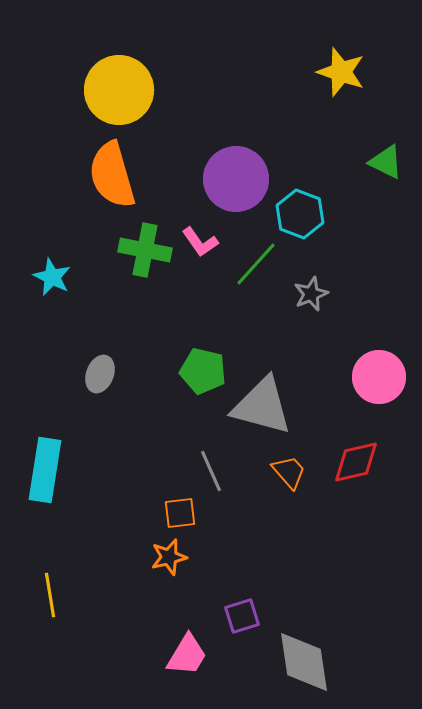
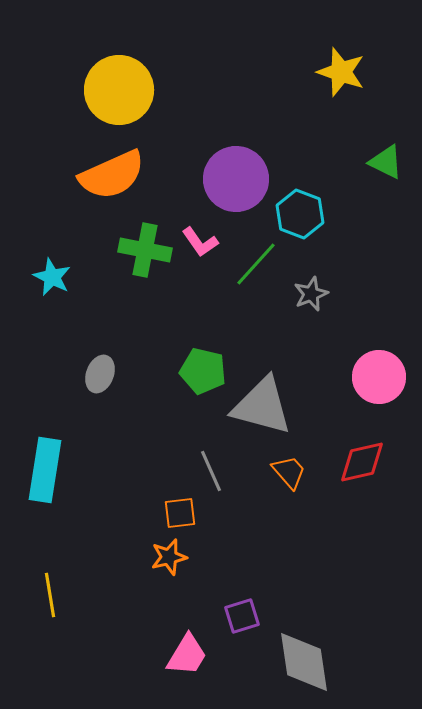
orange semicircle: rotated 98 degrees counterclockwise
red diamond: moved 6 px right
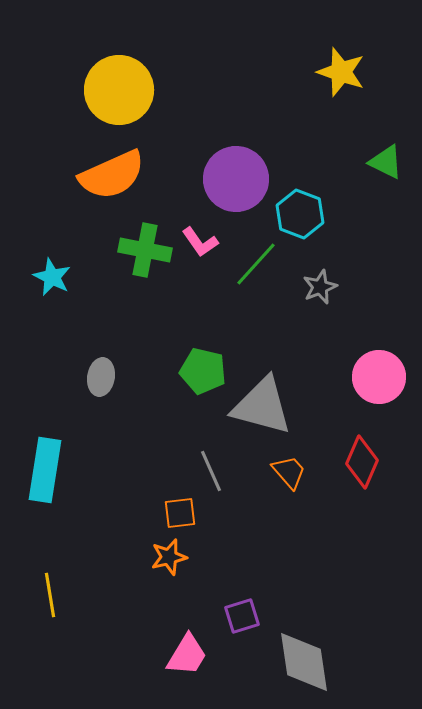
gray star: moved 9 px right, 7 px up
gray ellipse: moved 1 px right, 3 px down; rotated 12 degrees counterclockwise
red diamond: rotated 54 degrees counterclockwise
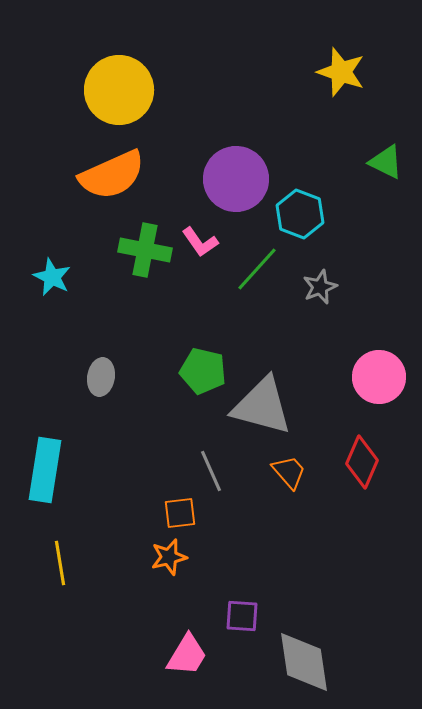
green line: moved 1 px right, 5 px down
yellow line: moved 10 px right, 32 px up
purple square: rotated 21 degrees clockwise
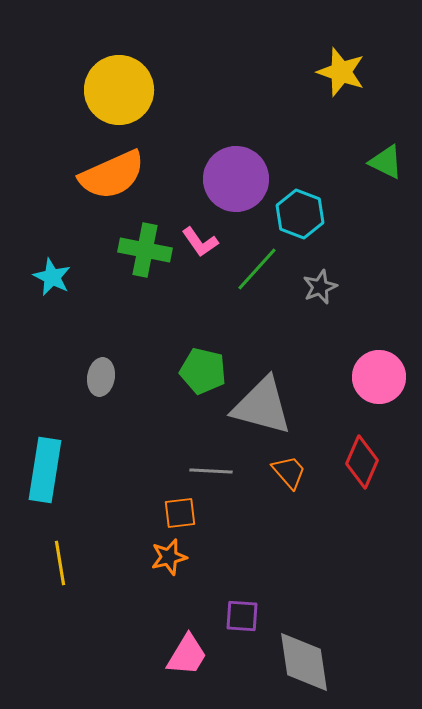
gray line: rotated 63 degrees counterclockwise
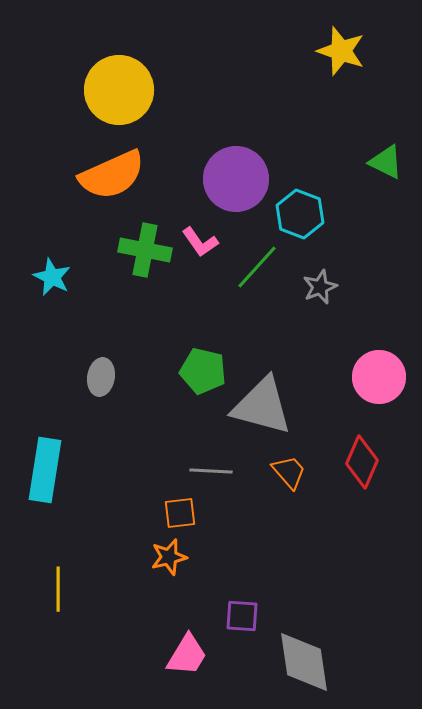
yellow star: moved 21 px up
green line: moved 2 px up
yellow line: moved 2 px left, 26 px down; rotated 9 degrees clockwise
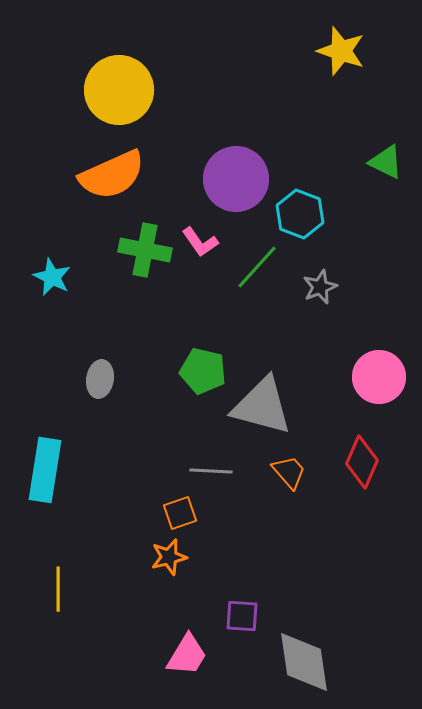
gray ellipse: moved 1 px left, 2 px down
orange square: rotated 12 degrees counterclockwise
